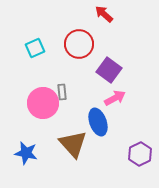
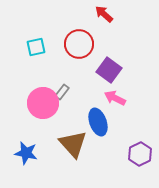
cyan square: moved 1 px right, 1 px up; rotated 12 degrees clockwise
gray rectangle: rotated 42 degrees clockwise
pink arrow: rotated 125 degrees counterclockwise
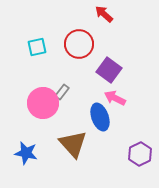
cyan square: moved 1 px right
blue ellipse: moved 2 px right, 5 px up
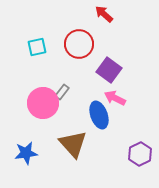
blue ellipse: moved 1 px left, 2 px up
blue star: rotated 20 degrees counterclockwise
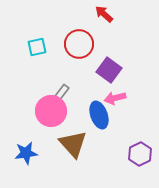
pink arrow: rotated 40 degrees counterclockwise
pink circle: moved 8 px right, 8 px down
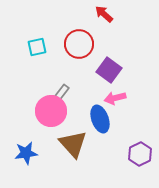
blue ellipse: moved 1 px right, 4 px down
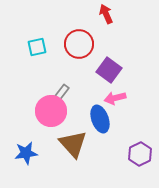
red arrow: moved 2 px right; rotated 24 degrees clockwise
